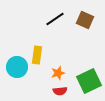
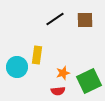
brown square: rotated 24 degrees counterclockwise
orange star: moved 5 px right
red semicircle: moved 2 px left
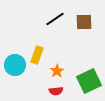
brown square: moved 1 px left, 2 px down
yellow rectangle: rotated 12 degrees clockwise
cyan circle: moved 2 px left, 2 px up
orange star: moved 6 px left, 2 px up; rotated 16 degrees counterclockwise
red semicircle: moved 2 px left
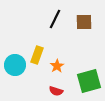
black line: rotated 30 degrees counterclockwise
orange star: moved 5 px up
green square: rotated 10 degrees clockwise
red semicircle: rotated 24 degrees clockwise
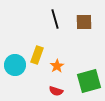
black line: rotated 42 degrees counterclockwise
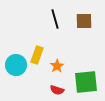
brown square: moved 1 px up
cyan circle: moved 1 px right
green square: moved 3 px left, 1 px down; rotated 10 degrees clockwise
red semicircle: moved 1 px right, 1 px up
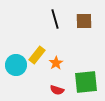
yellow rectangle: rotated 18 degrees clockwise
orange star: moved 1 px left, 3 px up
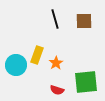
yellow rectangle: rotated 18 degrees counterclockwise
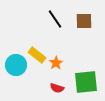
black line: rotated 18 degrees counterclockwise
yellow rectangle: rotated 72 degrees counterclockwise
red semicircle: moved 2 px up
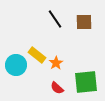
brown square: moved 1 px down
red semicircle: rotated 24 degrees clockwise
